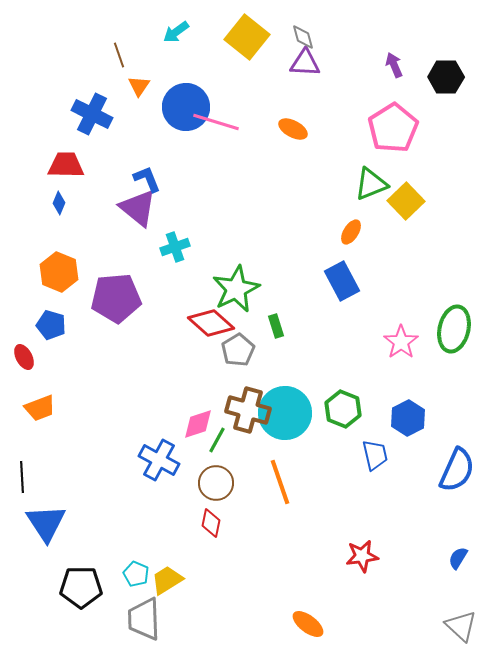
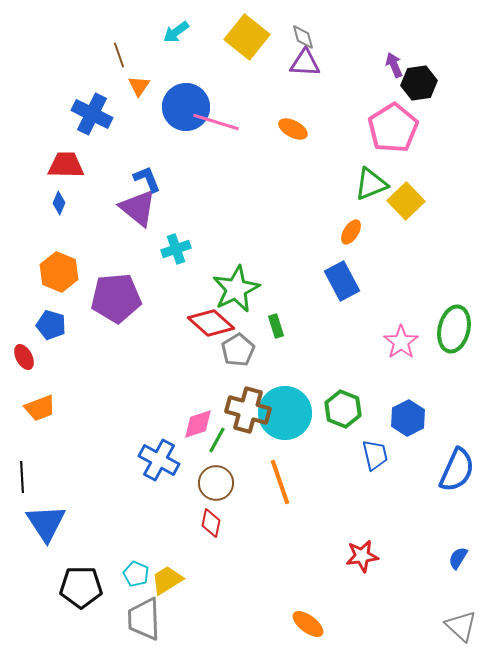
black hexagon at (446, 77): moved 27 px left, 6 px down; rotated 8 degrees counterclockwise
cyan cross at (175, 247): moved 1 px right, 2 px down
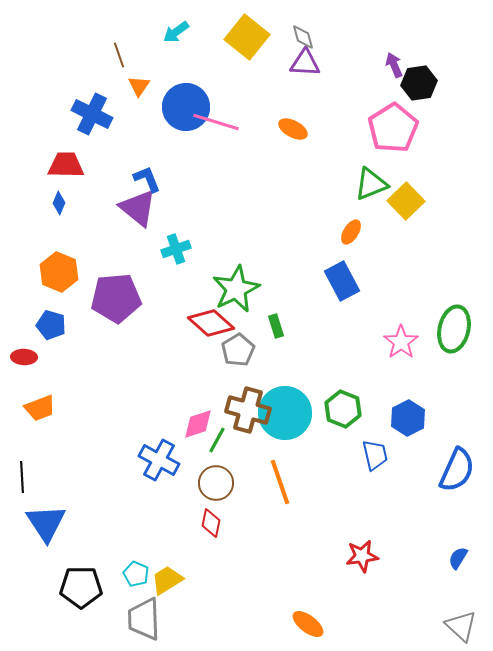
red ellipse at (24, 357): rotated 60 degrees counterclockwise
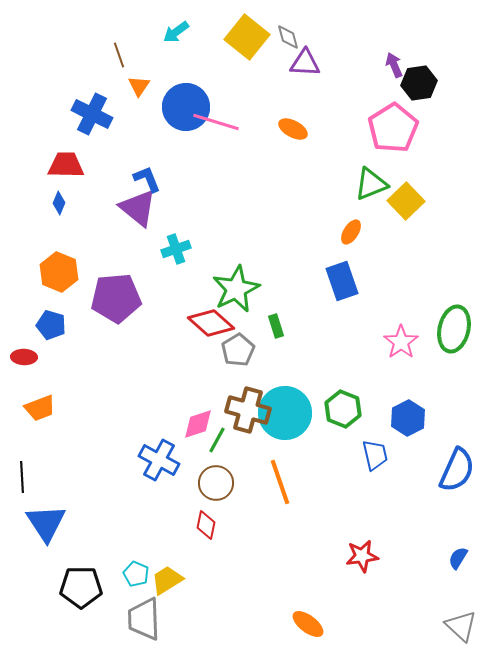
gray diamond at (303, 37): moved 15 px left
blue rectangle at (342, 281): rotated 9 degrees clockwise
red diamond at (211, 523): moved 5 px left, 2 px down
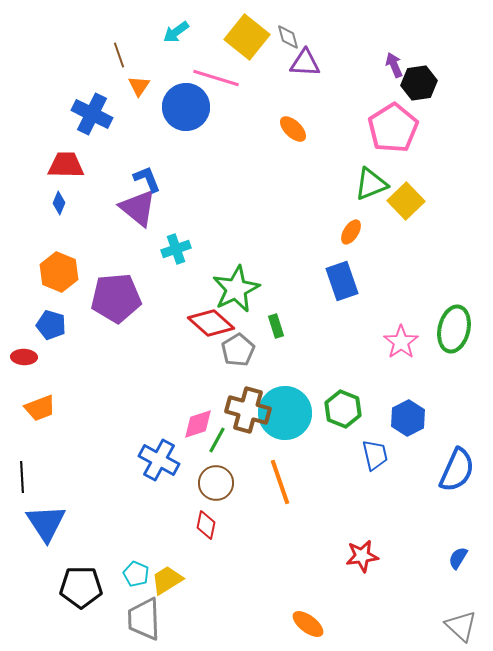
pink line at (216, 122): moved 44 px up
orange ellipse at (293, 129): rotated 16 degrees clockwise
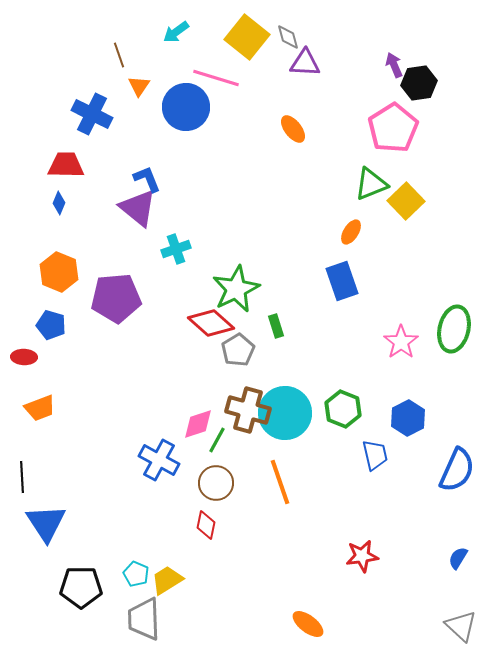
orange ellipse at (293, 129): rotated 8 degrees clockwise
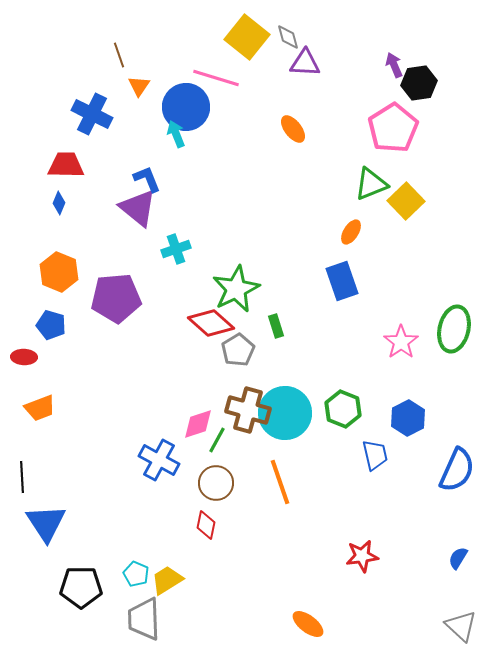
cyan arrow at (176, 32): moved 102 px down; rotated 104 degrees clockwise
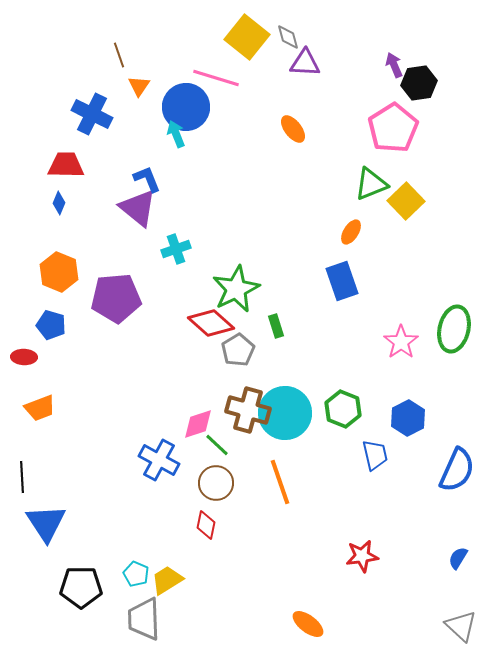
green line at (217, 440): moved 5 px down; rotated 76 degrees counterclockwise
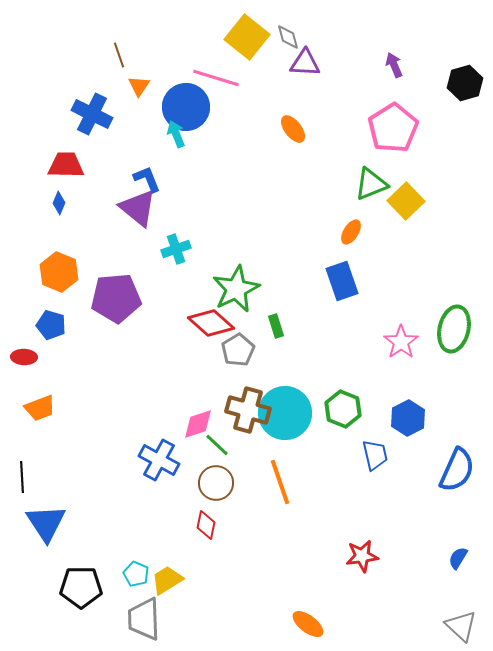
black hexagon at (419, 83): moved 46 px right; rotated 8 degrees counterclockwise
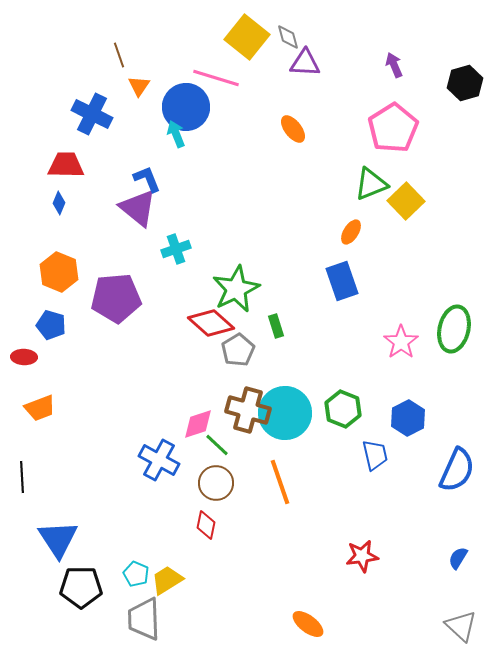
blue triangle at (46, 523): moved 12 px right, 16 px down
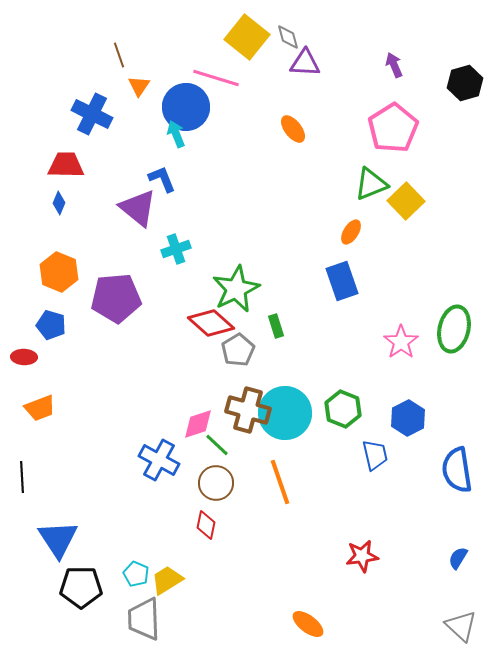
blue L-shape at (147, 179): moved 15 px right
blue semicircle at (457, 470): rotated 147 degrees clockwise
